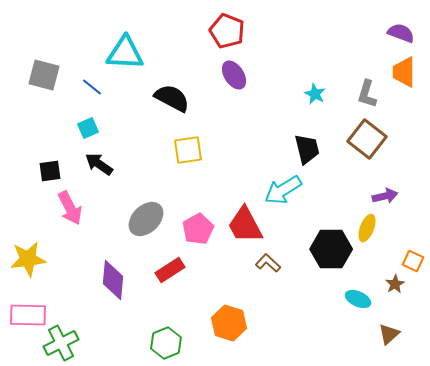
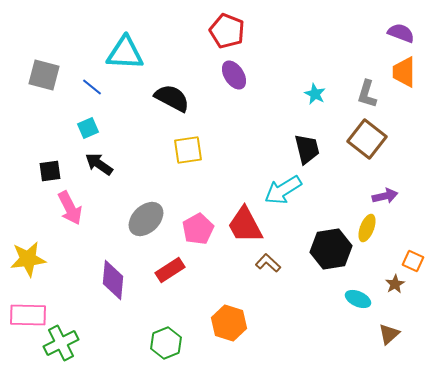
black hexagon: rotated 9 degrees counterclockwise
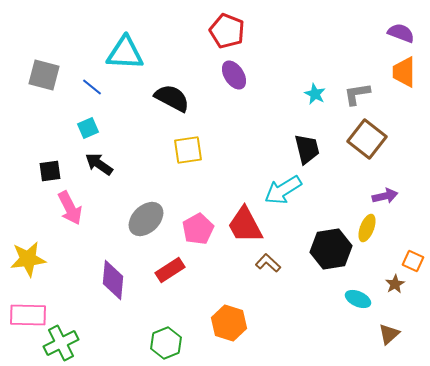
gray L-shape: moved 10 px left; rotated 64 degrees clockwise
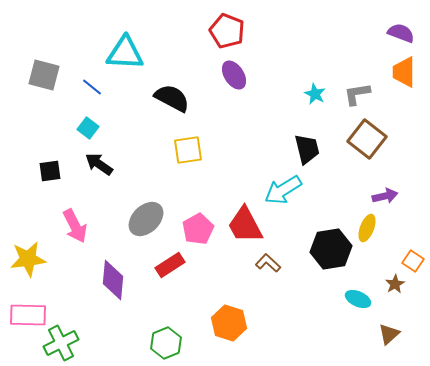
cyan square: rotated 30 degrees counterclockwise
pink arrow: moved 5 px right, 18 px down
orange square: rotated 10 degrees clockwise
red rectangle: moved 5 px up
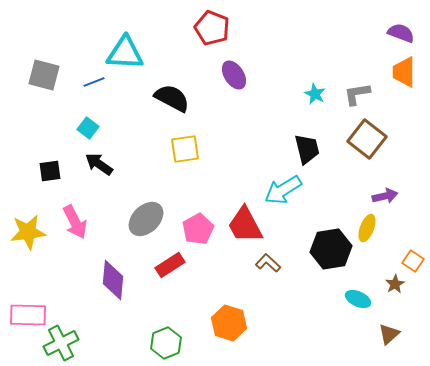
red pentagon: moved 15 px left, 3 px up
blue line: moved 2 px right, 5 px up; rotated 60 degrees counterclockwise
yellow square: moved 3 px left, 1 px up
pink arrow: moved 4 px up
yellow star: moved 27 px up
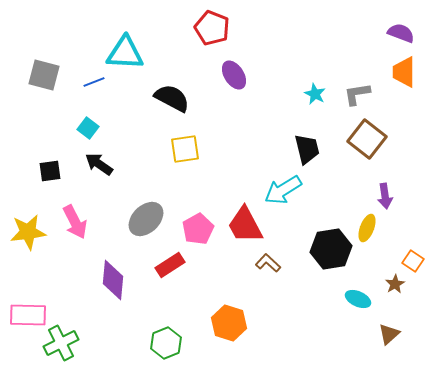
purple arrow: rotated 95 degrees clockwise
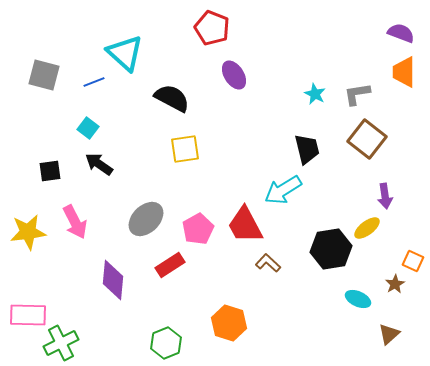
cyan triangle: rotated 39 degrees clockwise
yellow ellipse: rotated 32 degrees clockwise
orange square: rotated 10 degrees counterclockwise
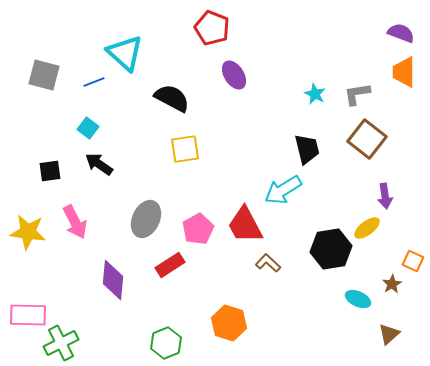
gray ellipse: rotated 21 degrees counterclockwise
yellow star: rotated 15 degrees clockwise
brown star: moved 3 px left
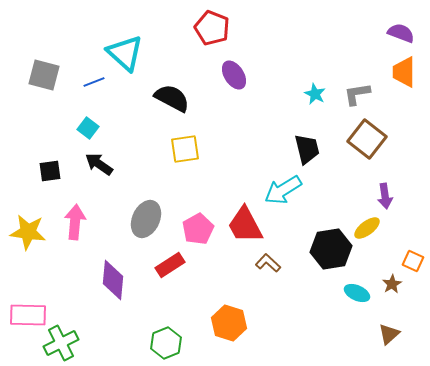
pink arrow: rotated 148 degrees counterclockwise
cyan ellipse: moved 1 px left, 6 px up
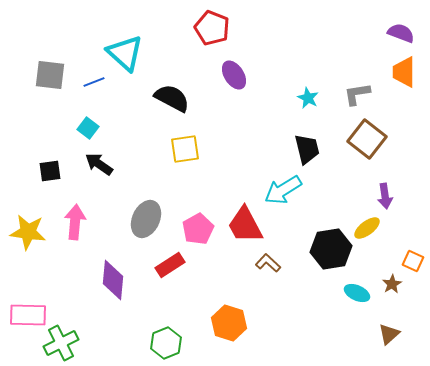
gray square: moved 6 px right; rotated 8 degrees counterclockwise
cyan star: moved 7 px left, 4 px down
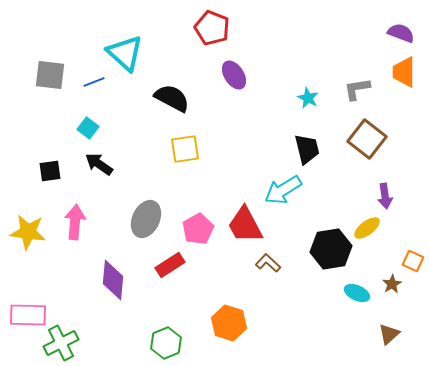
gray L-shape: moved 5 px up
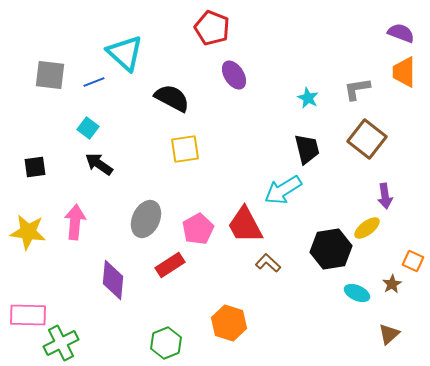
black square: moved 15 px left, 4 px up
